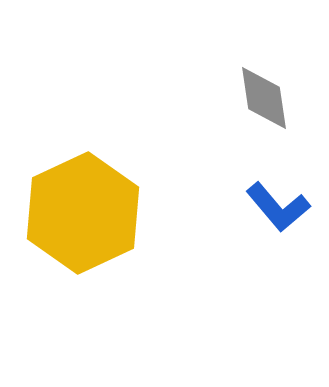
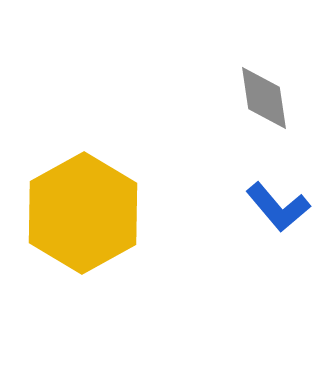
yellow hexagon: rotated 4 degrees counterclockwise
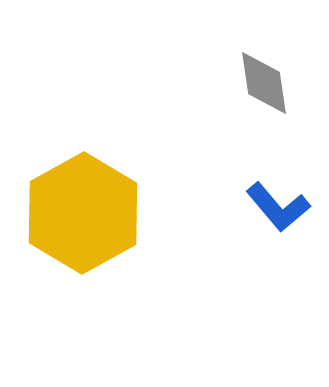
gray diamond: moved 15 px up
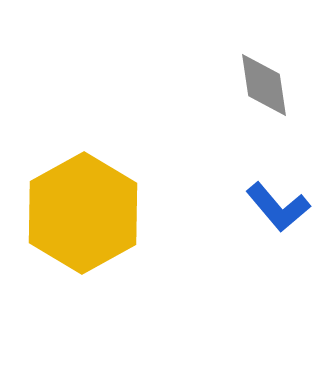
gray diamond: moved 2 px down
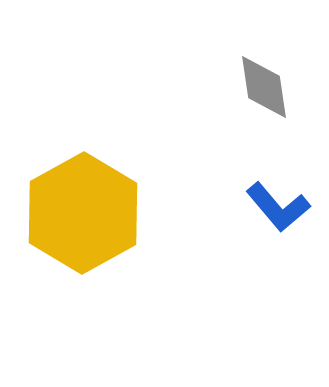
gray diamond: moved 2 px down
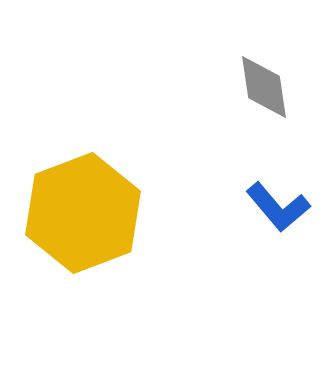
yellow hexagon: rotated 8 degrees clockwise
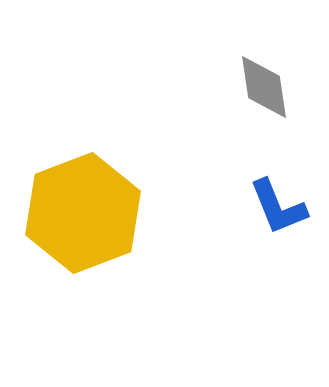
blue L-shape: rotated 18 degrees clockwise
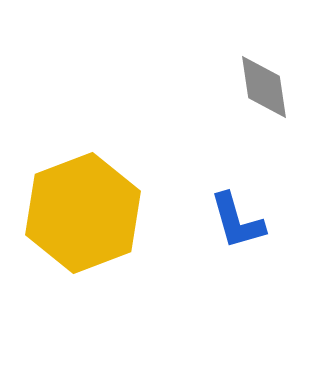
blue L-shape: moved 41 px left, 14 px down; rotated 6 degrees clockwise
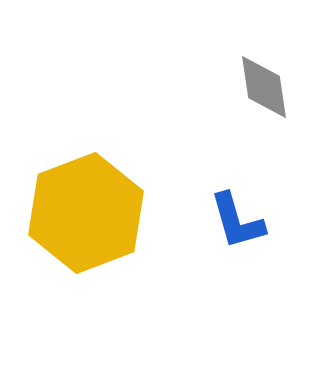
yellow hexagon: moved 3 px right
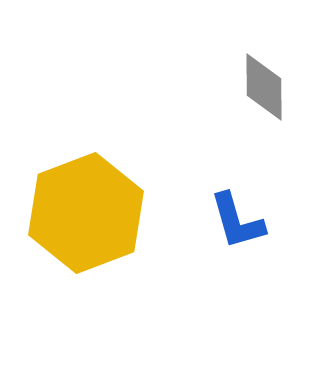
gray diamond: rotated 8 degrees clockwise
